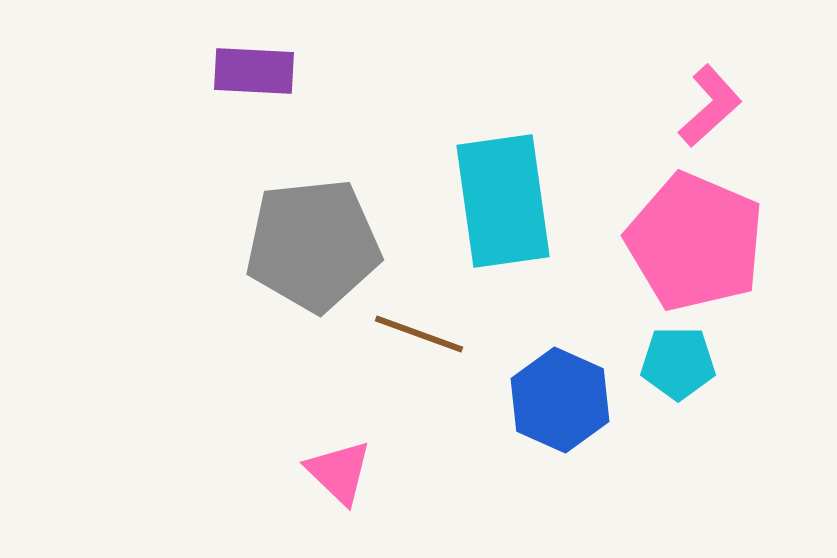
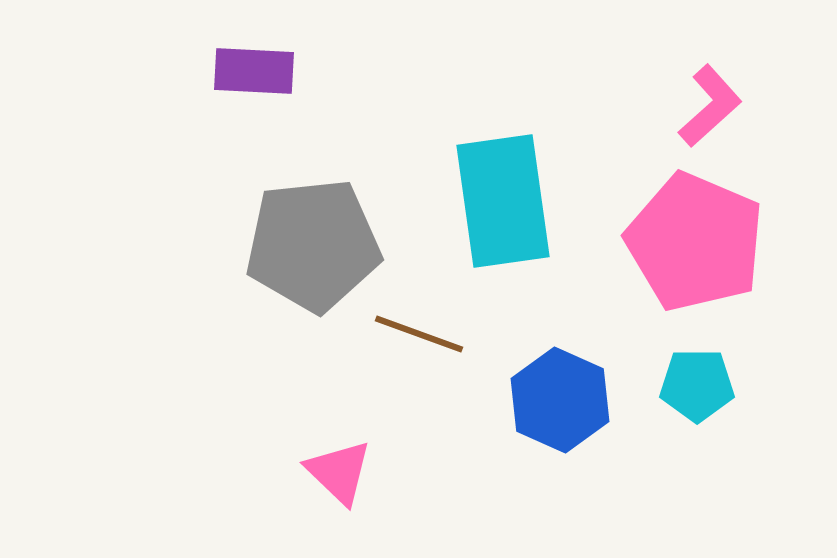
cyan pentagon: moved 19 px right, 22 px down
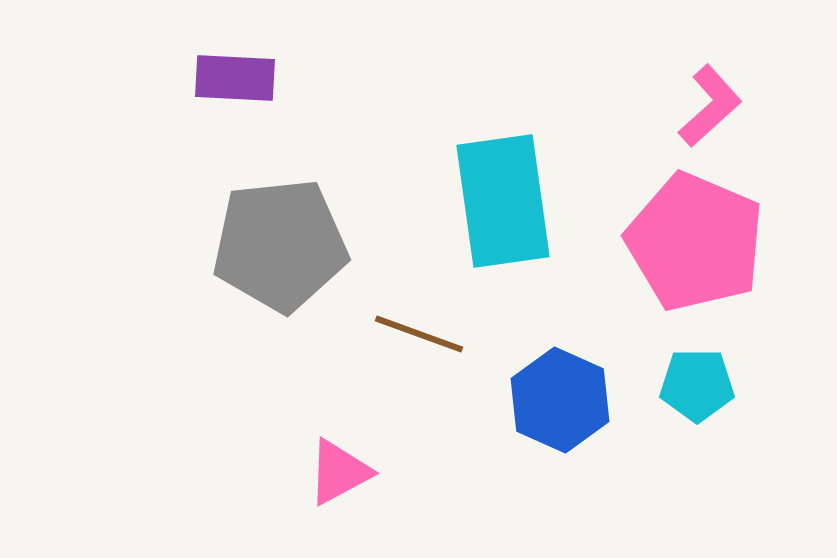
purple rectangle: moved 19 px left, 7 px down
gray pentagon: moved 33 px left
pink triangle: rotated 48 degrees clockwise
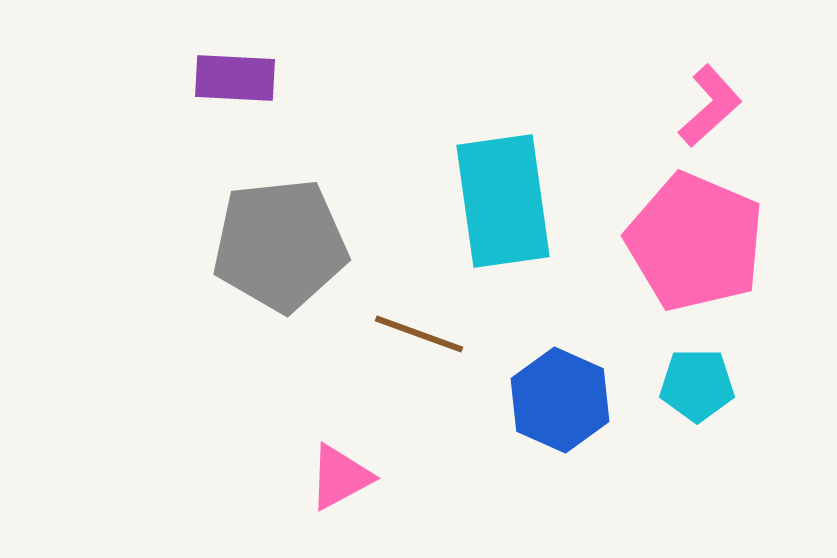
pink triangle: moved 1 px right, 5 px down
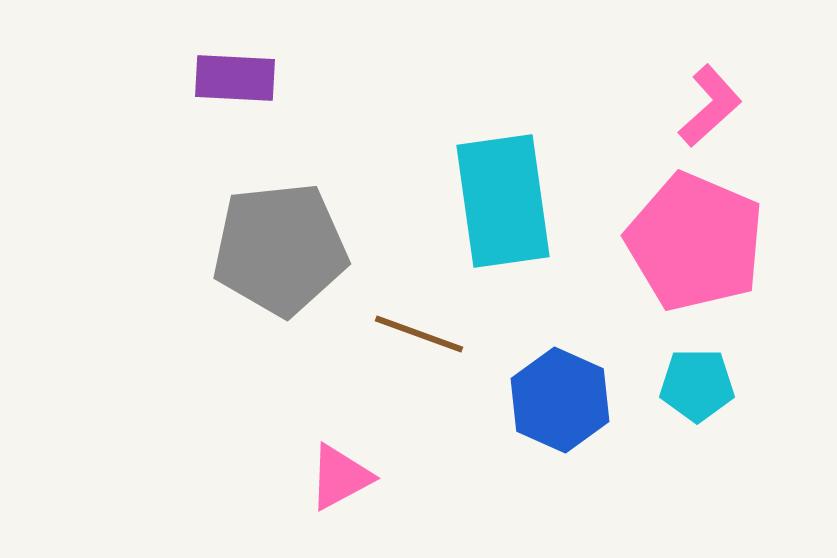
gray pentagon: moved 4 px down
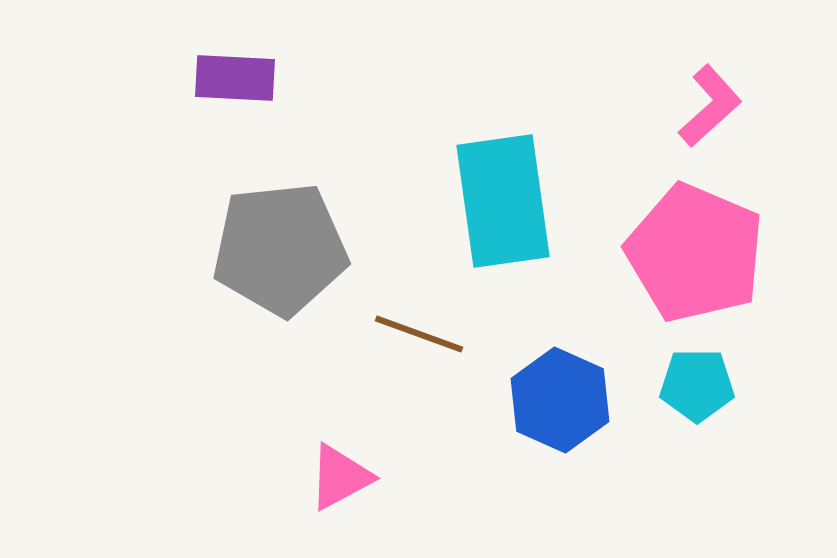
pink pentagon: moved 11 px down
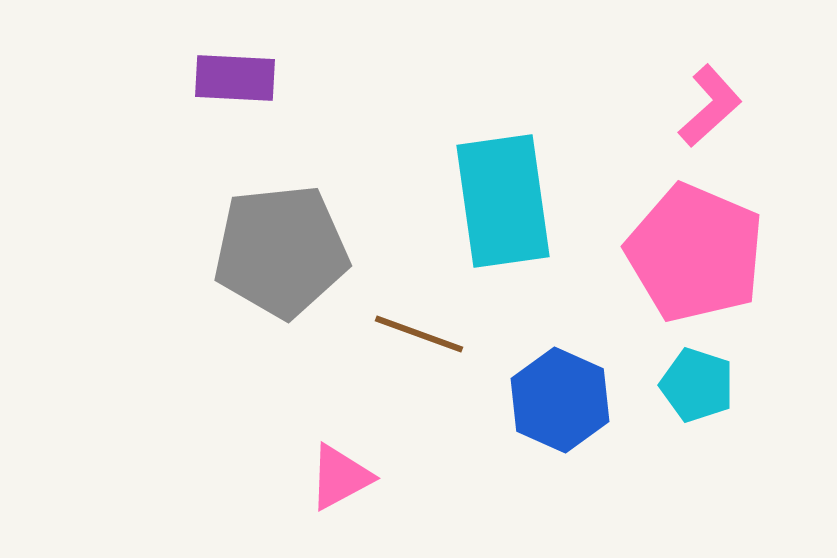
gray pentagon: moved 1 px right, 2 px down
cyan pentagon: rotated 18 degrees clockwise
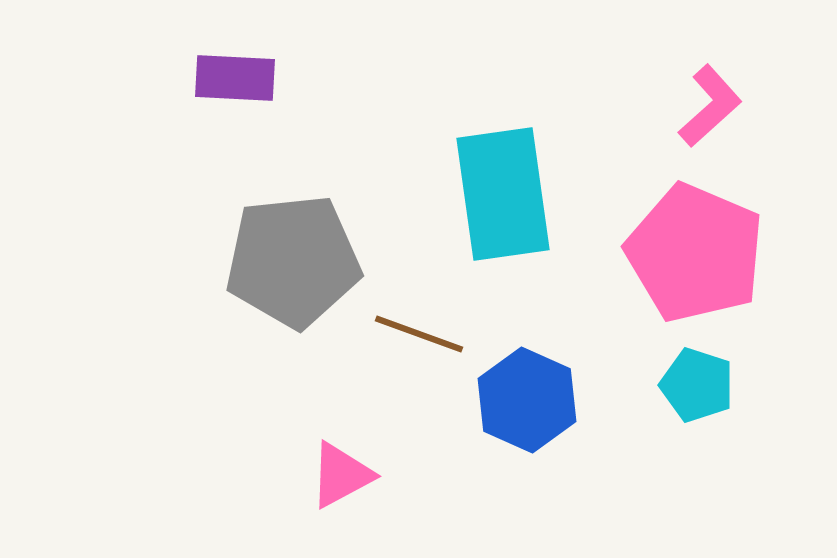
cyan rectangle: moved 7 px up
gray pentagon: moved 12 px right, 10 px down
blue hexagon: moved 33 px left
pink triangle: moved 1 px right, 2 px up
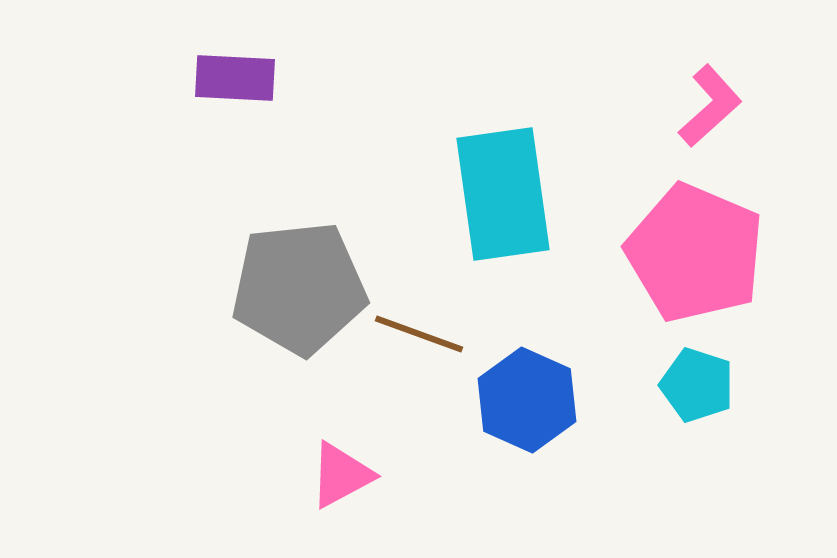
gray pentagon: moved 6 px right, 27 px down
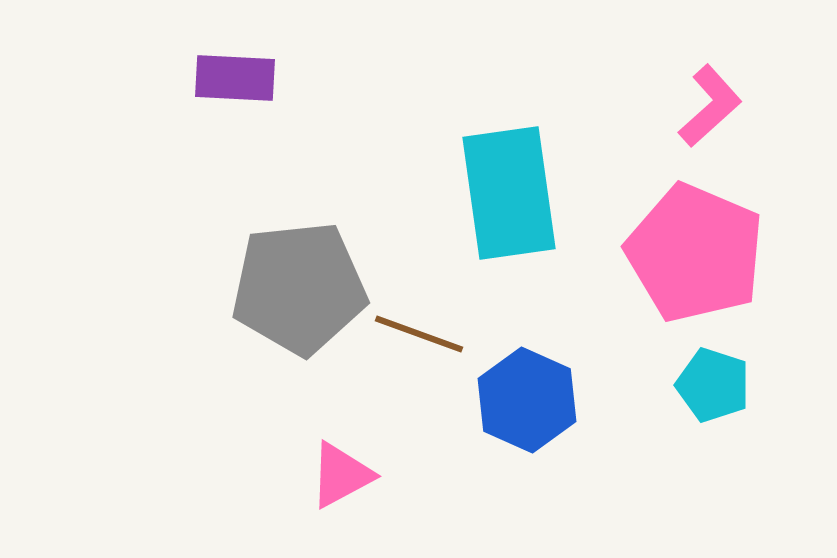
cyan rectangle: moved 6 px right, 1 px up
cyan pentagon: moved 16 px right
